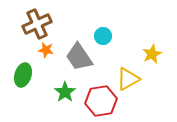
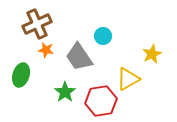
green ellipse: moved 2 px left
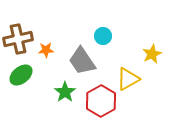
brown cross: moved 19 px left, 15 px down; rotated 12 degrees clockwise
orange star: rotated 14 degrees counterclockwise
gray trapezoid: moved 3 px right, 4 px down
green ellipse: rotated 35 degrees clockwise
red hexagon: rotated 20 degrees counterclockwise
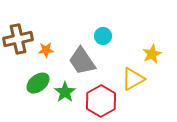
green ellipse: moved 17 px right, 8 px down
yellow triangle: moved 5 px right
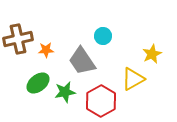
green star: rotated 25 degrees clockwise
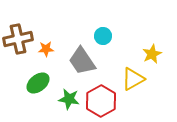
orange star: moved 1 px up
green star: moved 4 px right, 7 px down; rotated 20 degrees clockwise
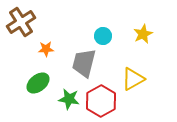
brown cross: moved 3 px right, 17 px up; rotated 20 degrees counterclockwise
yellow star: moved 9 px left, 20 px up
gray trapezoid: moved 2 px right, 2 px down; rotated 48 degrees clockwise
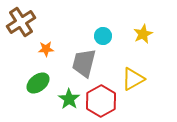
green star: rotated 25 degrees clockwise
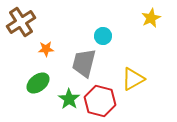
yellow star: moved 8 px right, 16 px up
red hexagon: moved 1 px left; rotated 16 degrees counterclockwise
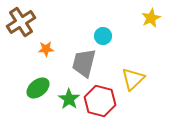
yellow triangle: rotated 15 degrees counterclockwise
green ellipse: moved 5 px down
